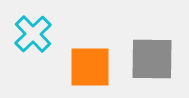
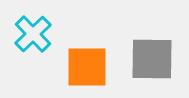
orange square: moved 3 px left
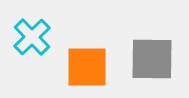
cyan cross: moved 1 px left, 3 px down
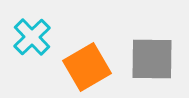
orange square: rotated 30 degrees counterclockwise
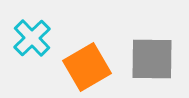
cyan cross: moved 1 px down
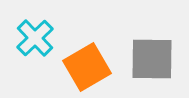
cyan cross: moved 3 px right
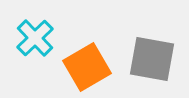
gray square: rotated 9 degrees clockwise
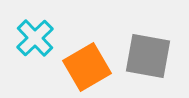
gray square: moved 4 px left, 3 px up
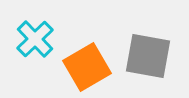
cyan cross: moved 1 px down
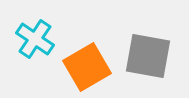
cyan cross: rotated 12 degrees counterclockwise
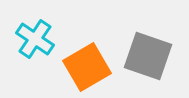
gray square: rotated 9 degrees clockwise
